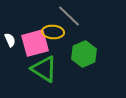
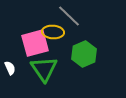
white semicircle: moved 28 px down
green triangle: rotated 24 degrees clockwise
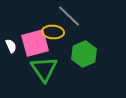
white semicircle: moved 1 px right, 22 px up
